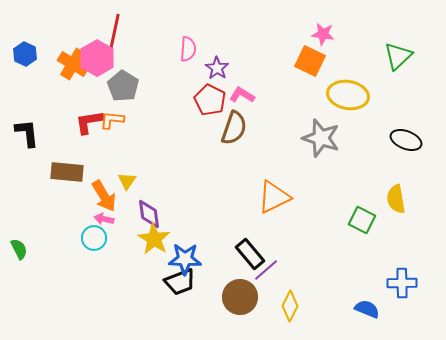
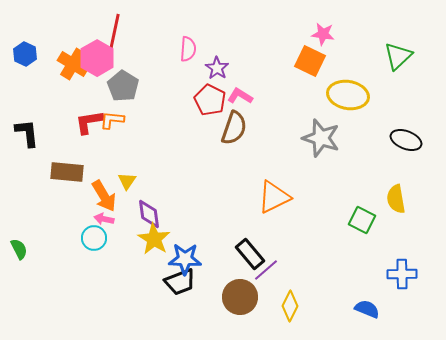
pink L-shape: moved 2 px left, 1 px down
blue cross: moved 9 px up
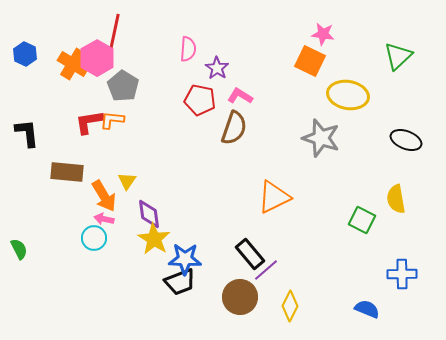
red pentagon: moved 10 px left; rotated 16 degrees counterclockwise
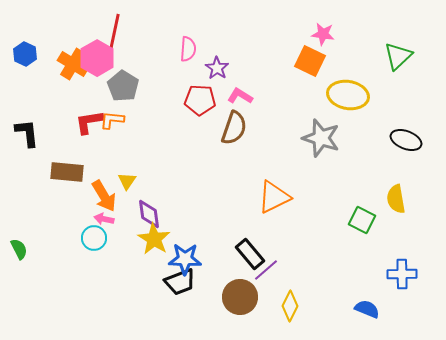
red pentagon: rotated 8 degrees counterclockwise
